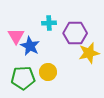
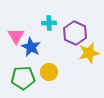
purple hexagon: rotated 25 degrees clockwise
blue star: moved 1 px right, 1 px down
yellow circle: moved 1 px right
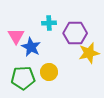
purple hexagon: rotated 25 degrees counterclockwise
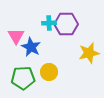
purple hexagon: moved 9 px left, 9 px up
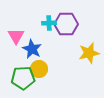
blue star: moved 1 px right, 2 px down
yellow circle: moved 10 px left, 3 px up
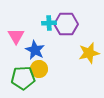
blue star: moved 3 px right, 1 px down
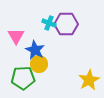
cyan cross: rotated 24 degrees clockwise
yellow star: moved 27 px down; rotated 15 degrees counterclockwise
yellow circle: moved 5 px up
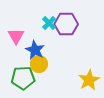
cyan cross: rotated 24 degrees clockwise
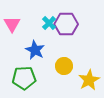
pink triangle: moved 4 px left, 12 px up
yellow circle: moved 25 px right, 2 px down
green pentagon: moved 1 px right
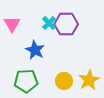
yellow circle: moved 15 px down
green pentagon: moved 2 px right, 3 px down
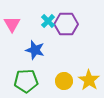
cyan cross: moved 1 px left, 2 px up
blue star: rotated 12 degrees counterclockwise
yellow star: rotated 10 degrees counterclockwise
